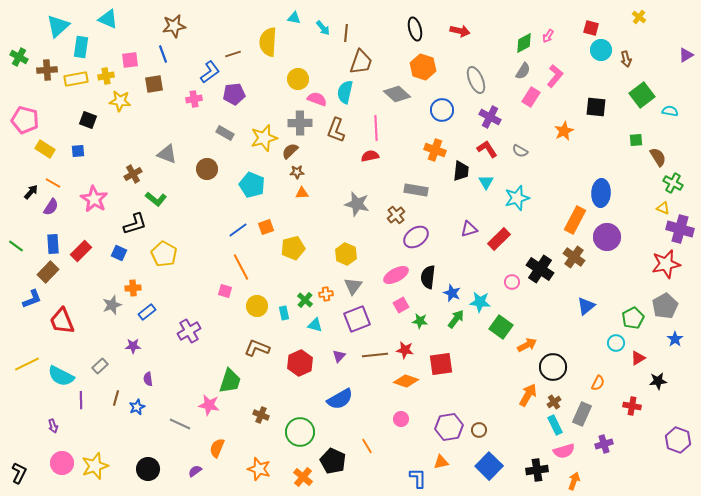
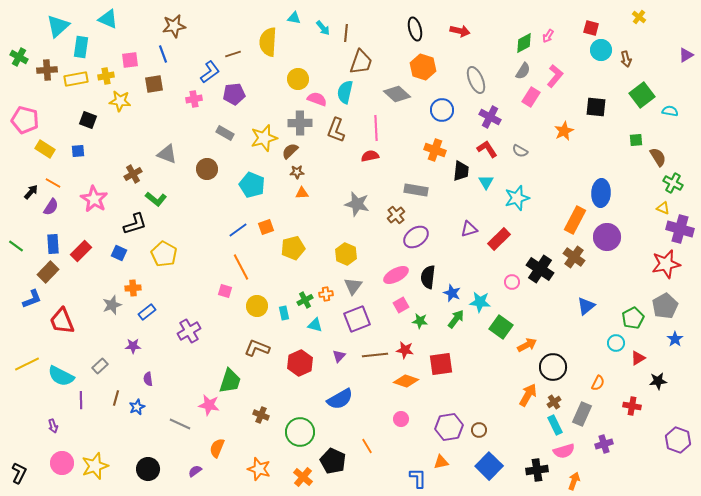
green cross at (305, 300): rotated 21 degrees clockwise
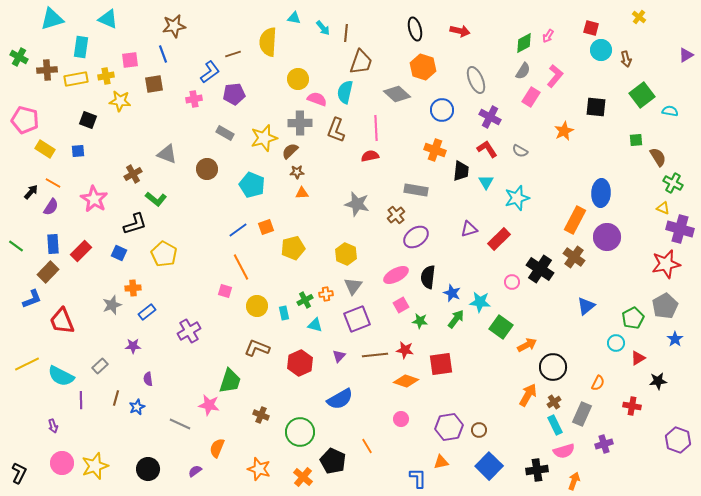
cyan triangle at (58, 26): moved 6 px left, 7 px up; rotated 25 degrees clockwise
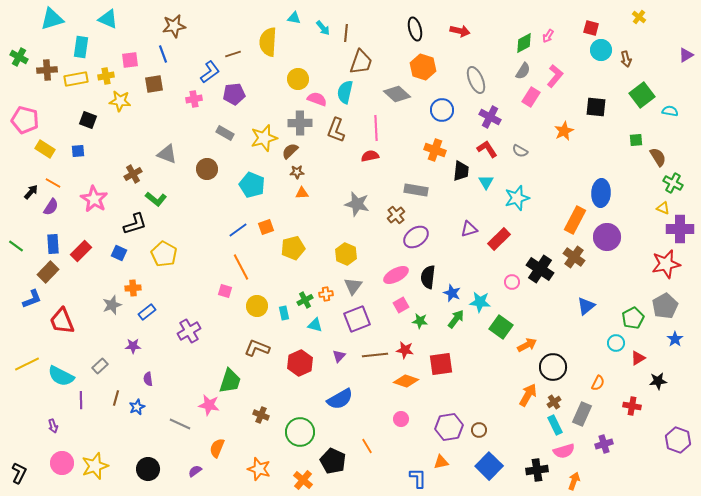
purple cross at (680, 229): rotated 16 degrees counterclockwise
orange cross at (303, 477): moved 3 px down
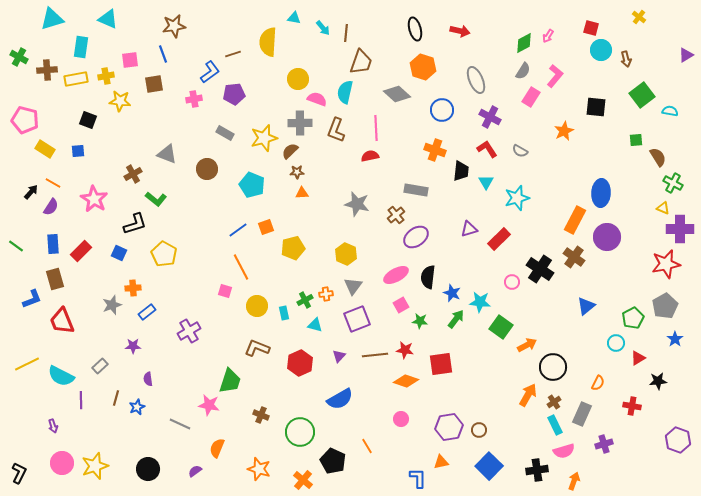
brown rectangle at (48, 272): moved 7 px right, 7 px down; rotated 60 degrees counterclockwise
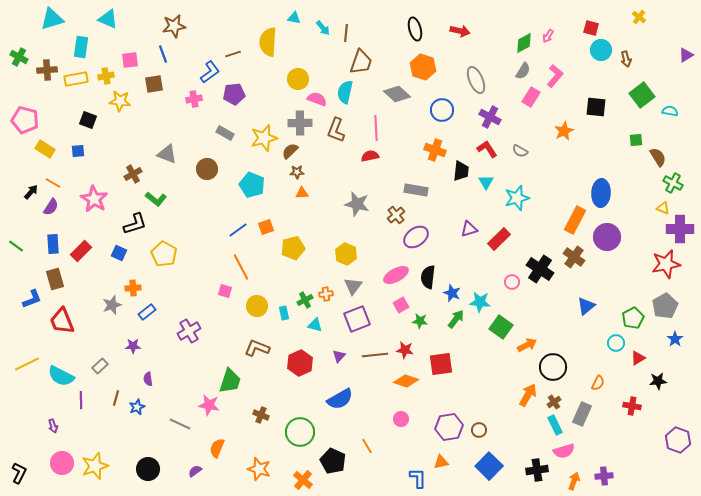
purple cross at (604, 444): moved 32 px down; rotated 12 degrees clockwise
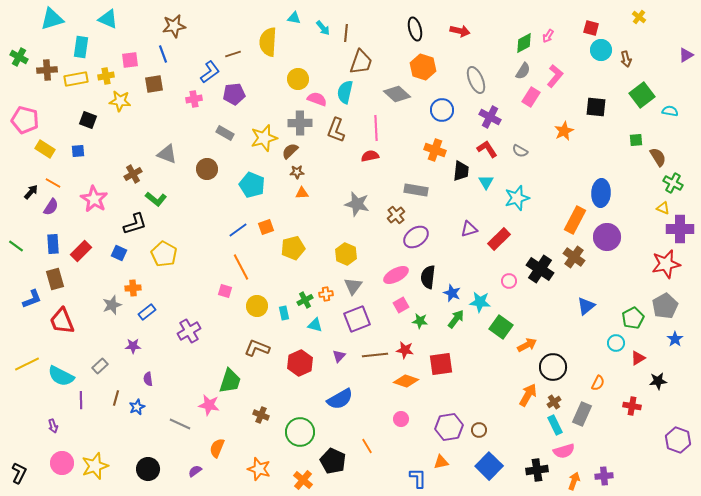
pink circle at (512, 282): moved 3 px left, 1 px up
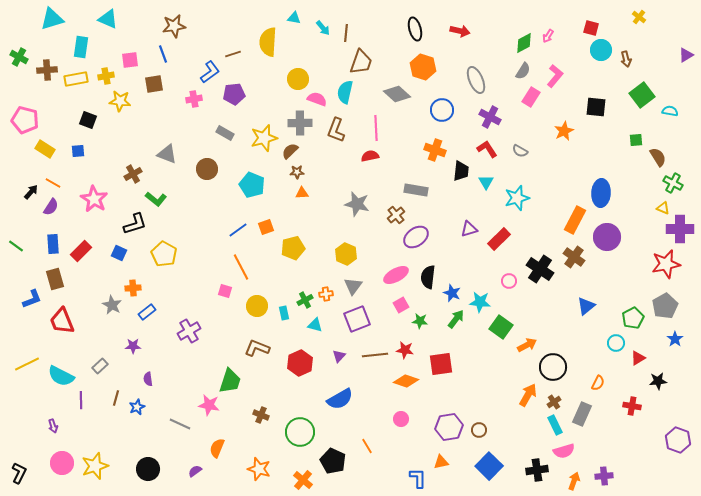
gray star at (112, 305): rotated 24 degrees counterclockwise
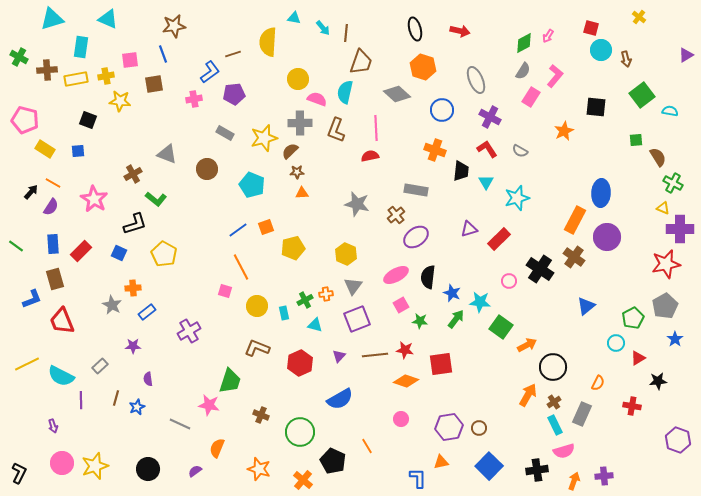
brown circle at (479, 430): moved 2 px up
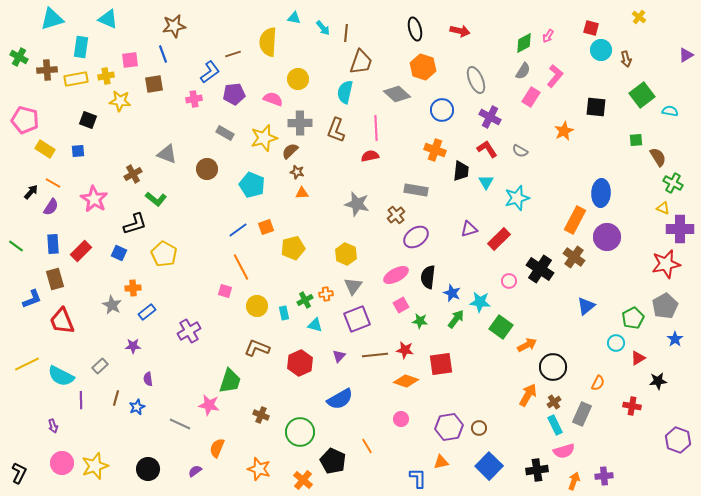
pink semicircle at (317, 99): moved 44 px left
brown star at (297, 172): rotated 16 degrees clockwise
